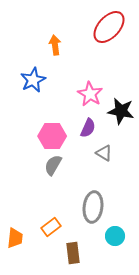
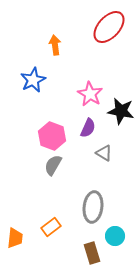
pink hexagon: rotated 20 degrees clockwise
brown rectangle: moved 19 px right; rotated 10 degrees counterclockwise
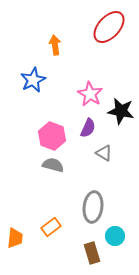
gray semicircle: rotated 75 degrees clockwise
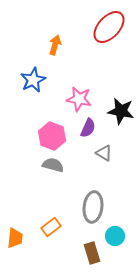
orange arrow: rotated 24 degrees clockwise
pink star: moved 11 px left, 5 px down; rotated 20 degrees counterclockwise
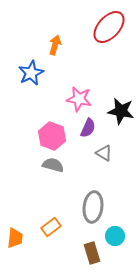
blue star: moved 2 px left, 7 px up
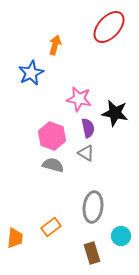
black star: moved 6 px left, 2 px down
purple semicircle: rotated 36 degrees counterclockwise
gray triangle: moved 18 px left
cyan circle: moved 6 px right
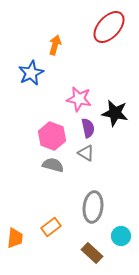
brown rectangle: rotated 30 degrees counterclockwise
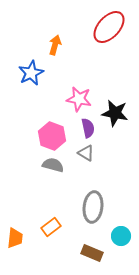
brown rectangle: rotated 20 degrees counterclockwise
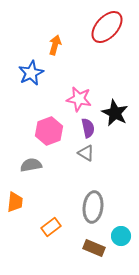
red ellipse: moved 2 px left
black star: rotated 16 degrees clockwise
pink hexagon: moved 3 px left, 5 px up; rotated 20 degrees clockwise
gray semicircle: moved 22 px left; rotated 25 degrees counterclockwise
orange trapezoid: moved 36 px up
brown rectangle: moved 2 px right, 5 px up
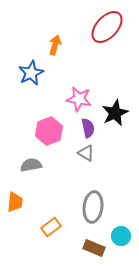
black star: rotated 20 degrees clockwise
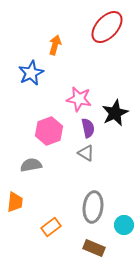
cyan circle: moved 3 px right, 11 px up
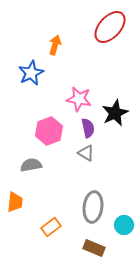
red ellipse: moved 3 px right
